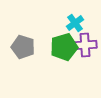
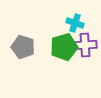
cyan cross: rotated 36 degrees counterclockwise
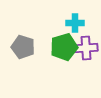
cyan cross: rotated 18 degrees counterclockwise
purple cross: moved 1 px right, 3 px down
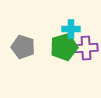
cyan cross: moved 4 px left, 6 px down
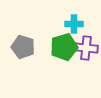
cyan cross: moved 3 px right, 5 px up
purple cross: rotated 10 degrees clockwise
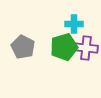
gray pentagon: rotated 10 degrees clockwise
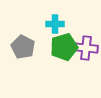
cyan cross: moved 19 px left
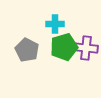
gray pentagon: moved 4 px right, 3 px down
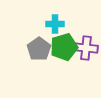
gray pentagon: moved 12 px right, 1 px up; rotated 10 degrees clockwise
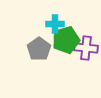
green pentagon: moved 2 px right, 7 px up
